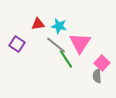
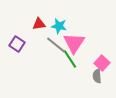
red triangle: moved 1 px right
pink triangle: moved 6 px left
green line: moved 4 px right
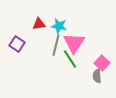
gray line: rotated 65 degrees clockwise
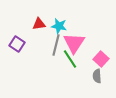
pink square: moved 1 px left, 4 px up
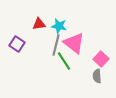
pink triangle: rotated 25 degrees counterclockwise
green line: moved 6 px left, 2 px down
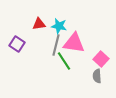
pink triangle: rotated 30 degrees counterclockwise
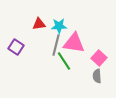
cyan star: rotated 14 degrees counterclockwise
purple square: moved 1 px left, 3 px down
pink square: moved 2 px left, 1 px up
